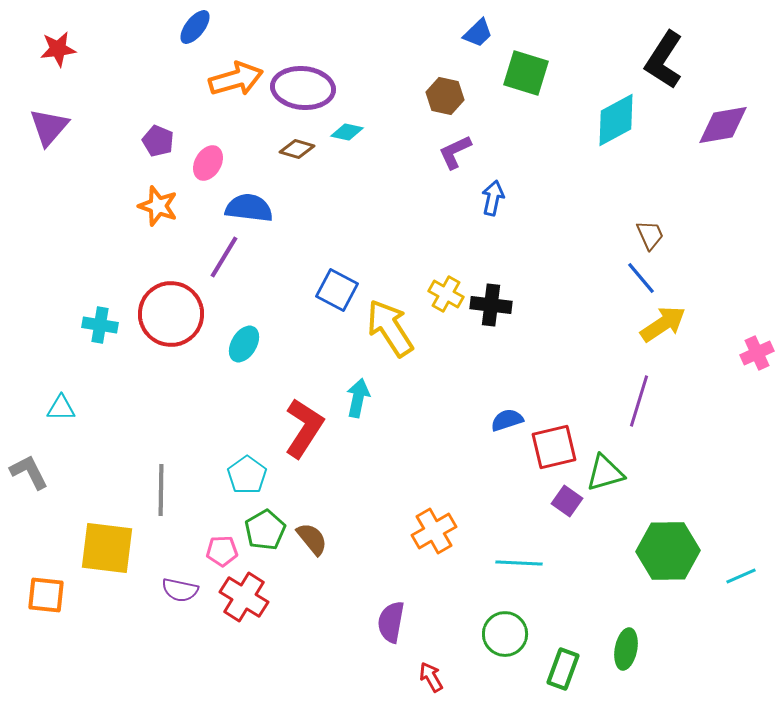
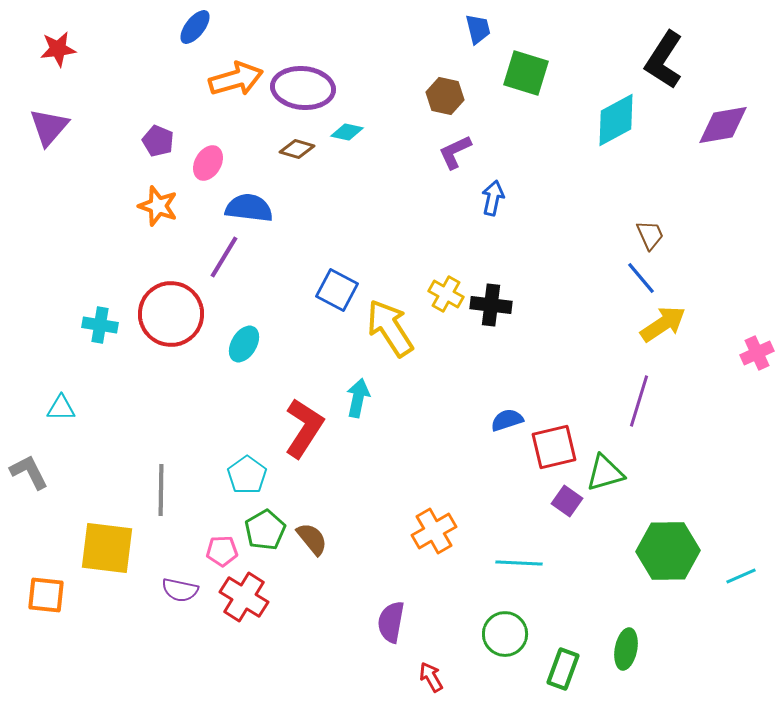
blue trapezoid at (478, 33): moved 4 px up; rotated 60 degrees counterclockwise
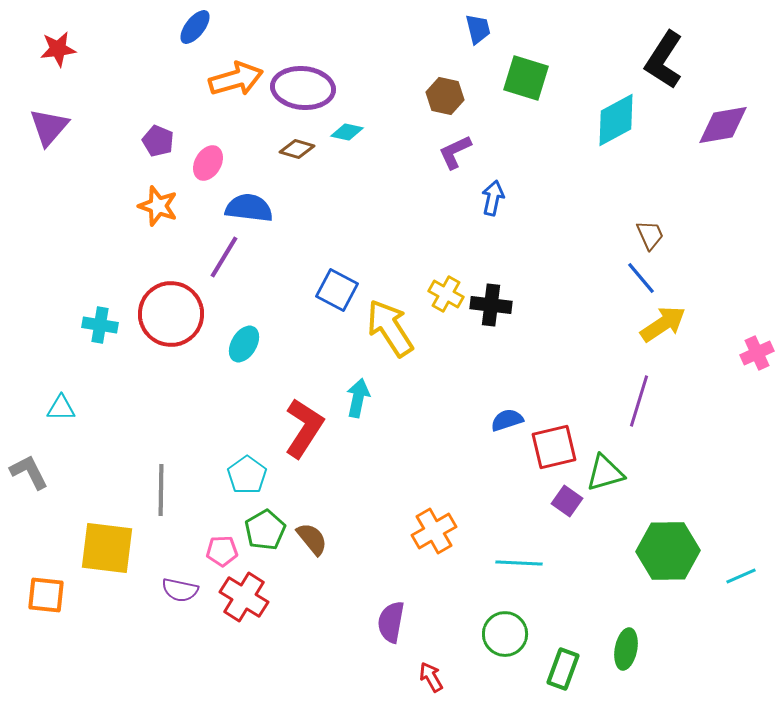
green square at (526, 73): moved 5 px down
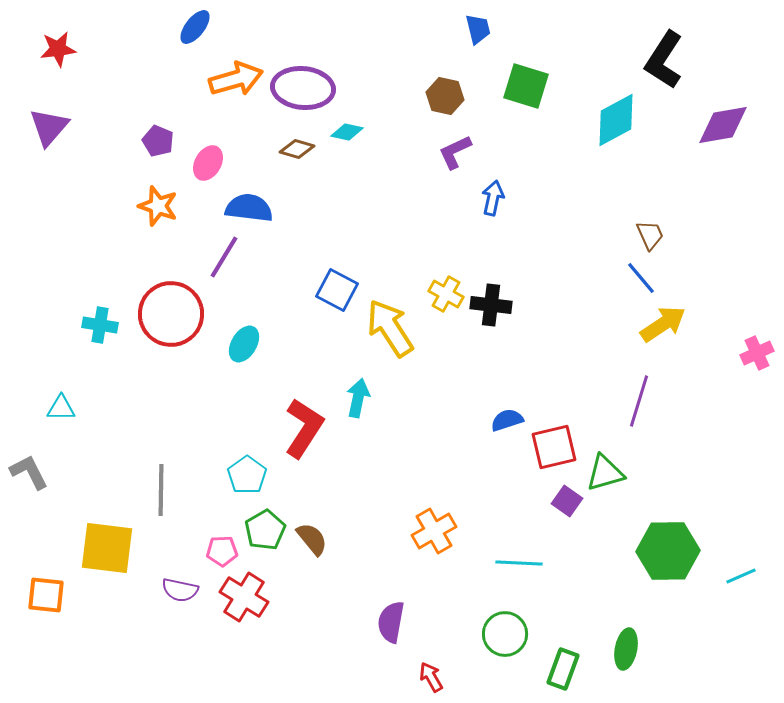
green square at (526, 78): moved 8 px down
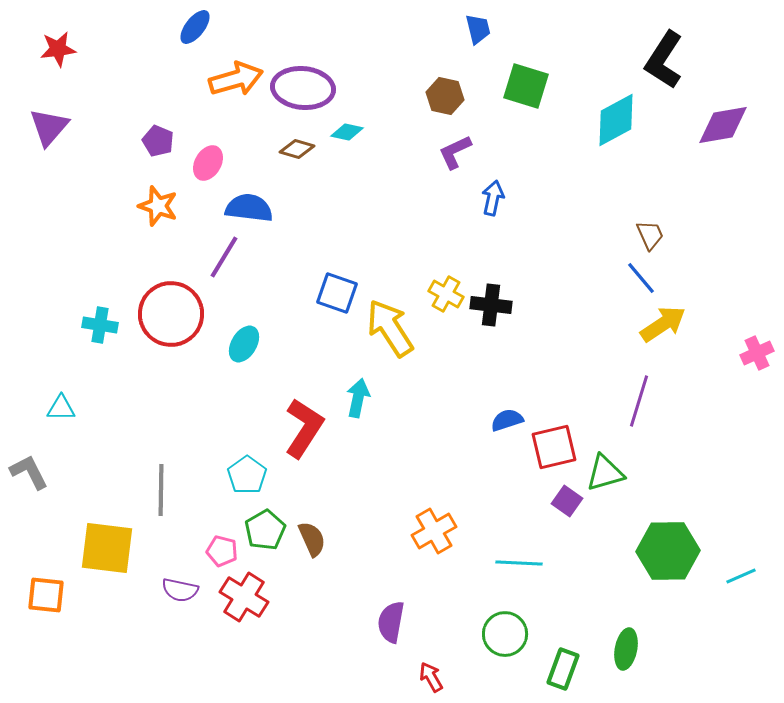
blue square at (337, 290): moved 3 px down; rotated 9 degrees counterclockwise
brown semicircle at (312, 539): rotated 15 degrees clockwise
pink pentagon at (222, 551): rotated 16 degrees clockwise
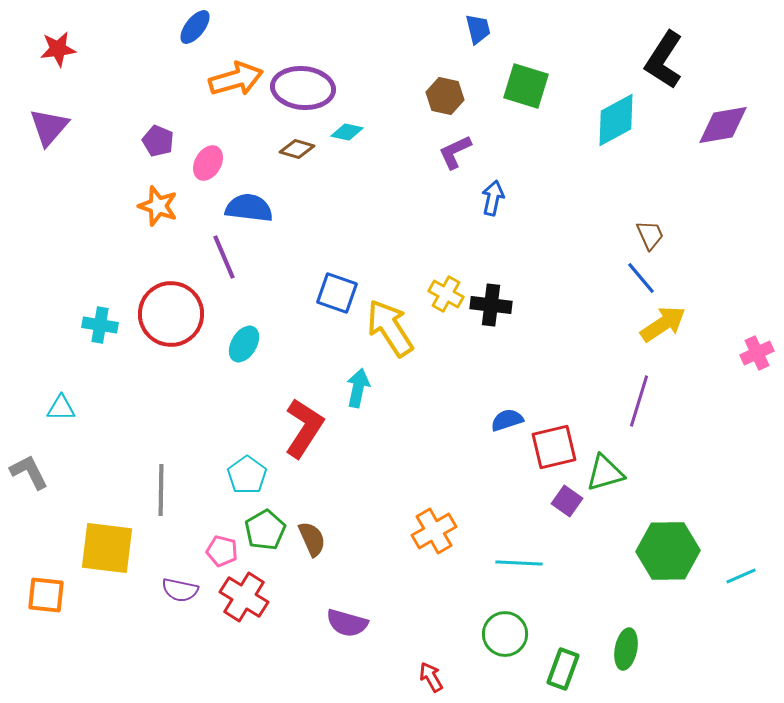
purple line at (224, 257): rotated 54 degrees counterclockwise
cyan arrow at (358, 398): moved 10 px up
purple semicircle at (391, 622): moved 44 px left, 1 px down; rotated 84 degrees counterclockwise
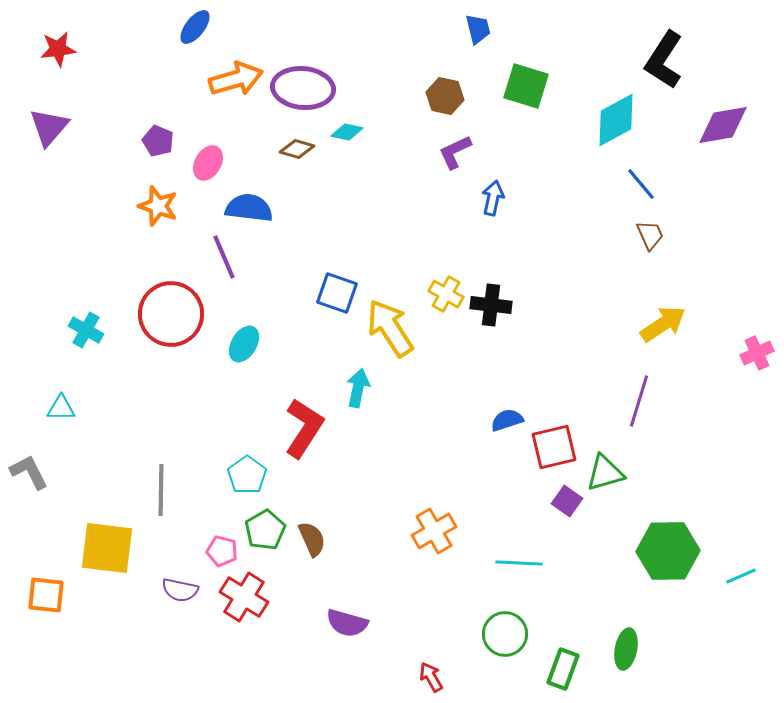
blue line at (641, 278): moved 94 px up
cyan cross at (100, 325): moved 14 px left, 5 px down; rotated 20 degrees clockwise
